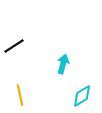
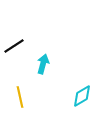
cyan arrow: moved 20 px left
yellow line: moved 2 px down
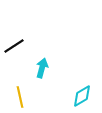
cyan arrow: moved 1 px left, 4 px down
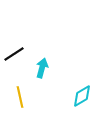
black line: moved 8 px down
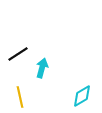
black line: moved 4 px right
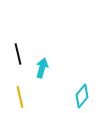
black line: rotated 70 degrees counterclockwise
cyan diamond: rotated 20 degrees counterclockwise
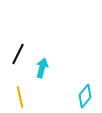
black line: rotated 40 degrees clockwise
cyan diamond: moved 3 px right
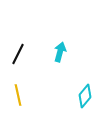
cyan arrow: moved 18 px right, 16 px up
yellow line: moved 2 px left, 2 px up
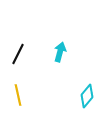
cyan diamond: moved 2 px right
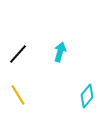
black line: rotated 15 degrees clockwise
yellow line: rotated 20 degrees counterclockwise
